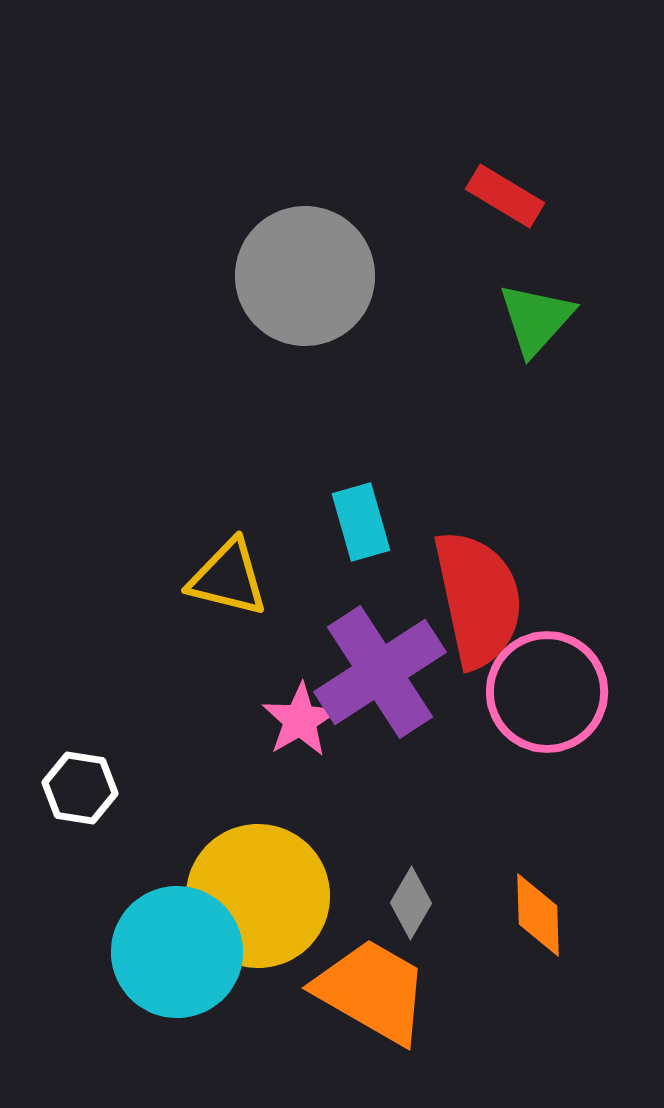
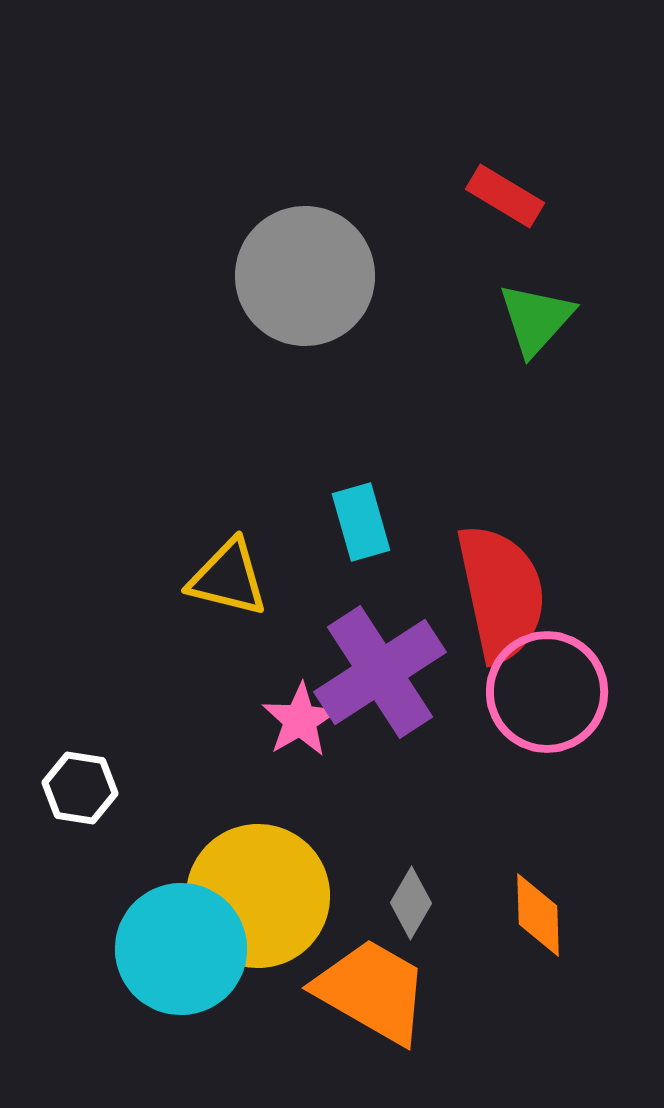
red semicircle: moved 23 px right, 6 px up
cyan circle: moved 4 px right, 3 px up
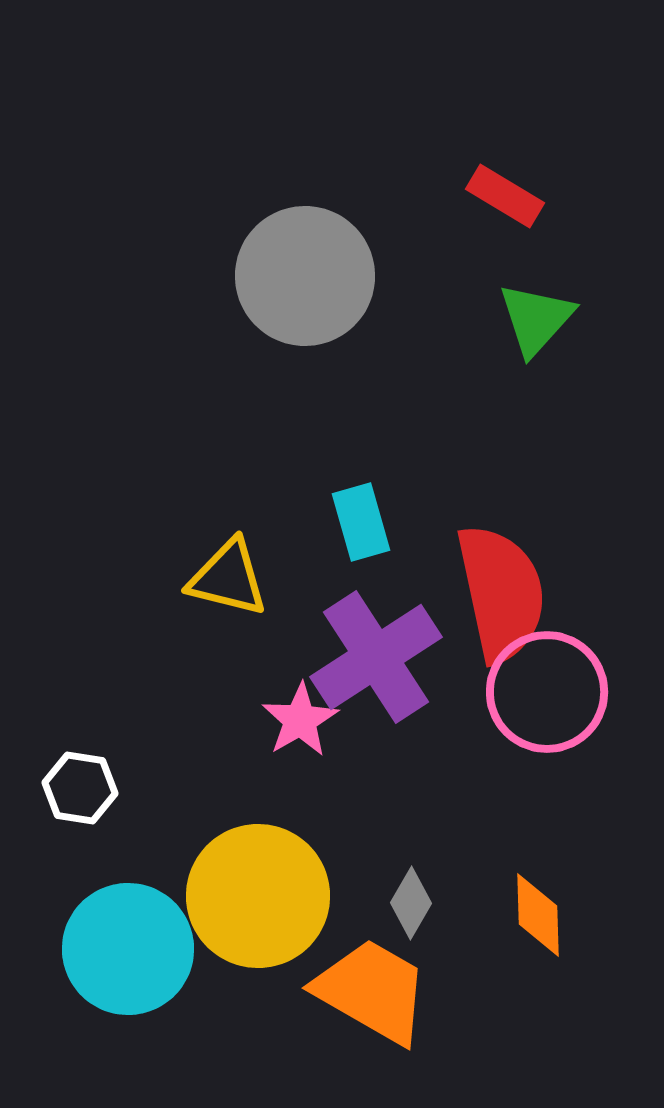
purple cross: moved 4 px left, 15 px up
cyan circle: moved 53 px left
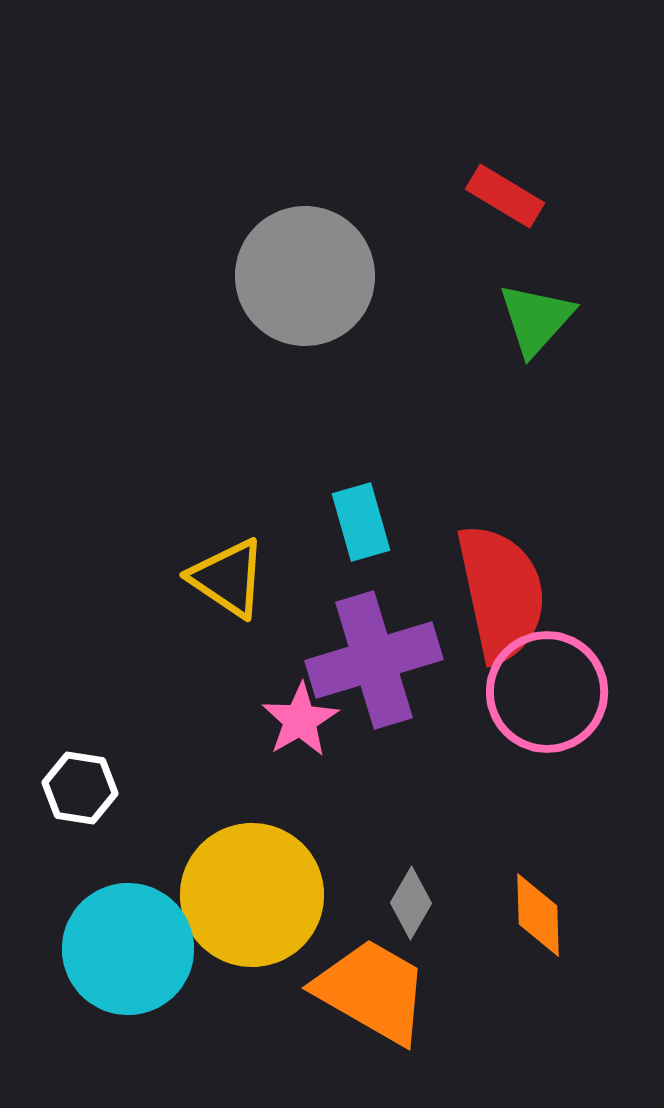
yellow triangle: rotated 20 degrees clockwise
purple cross: moved 2 px left, 3 px down; rotated 16 degrees clockwise
yellow circle: moved 6 px left, 1 px up
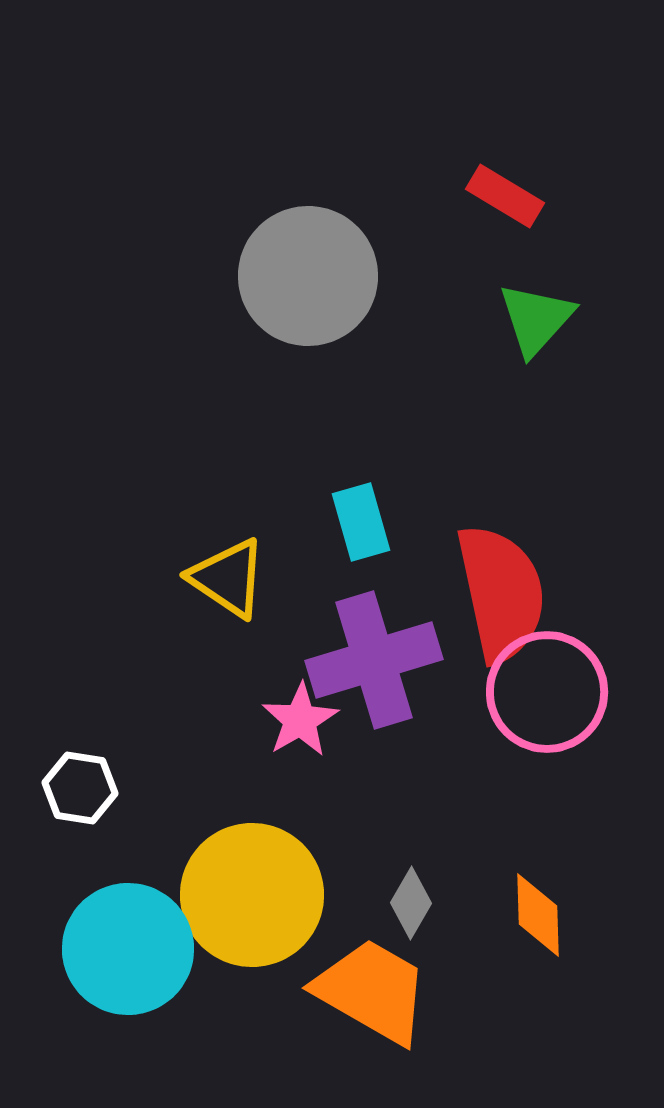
gray circle: moved 3 px right
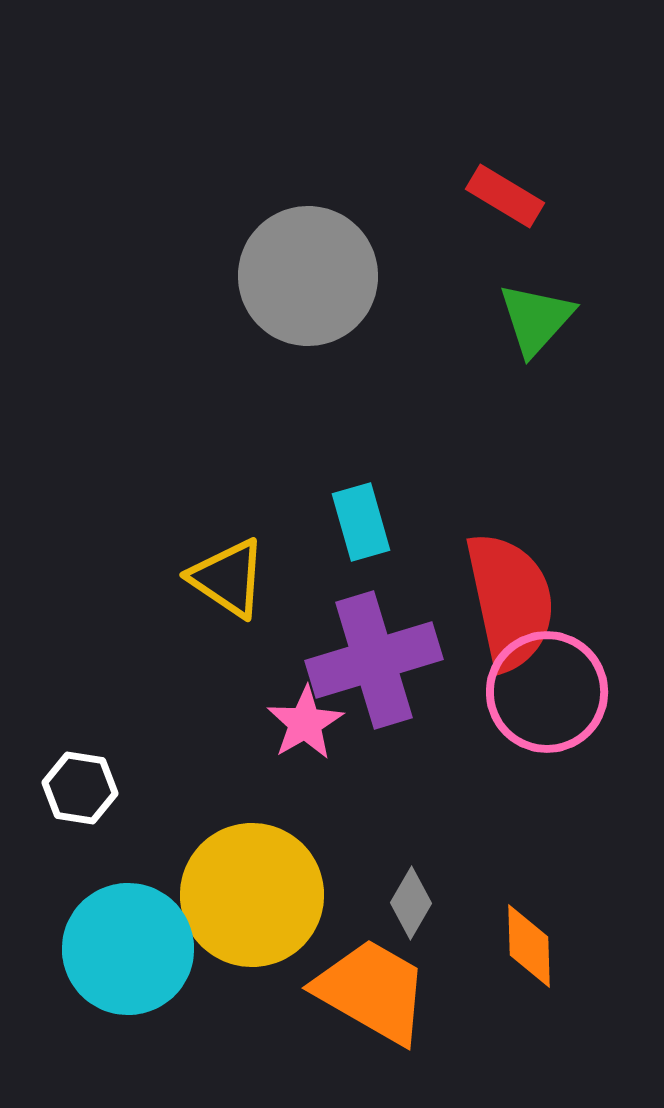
red semicircle: moved 9 px right, 8 px down
pink star: moved 5 px right, 3 px down
orange diamond: moved 9 px left, 31 px down
